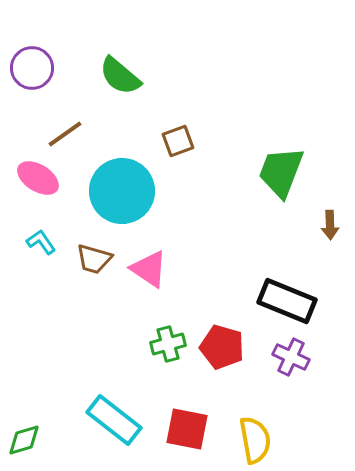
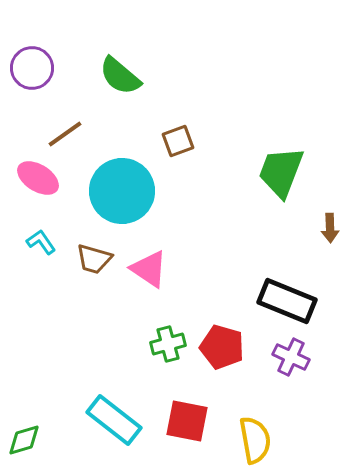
brown arrow: moved 3 px down
red square: moved 8 px up
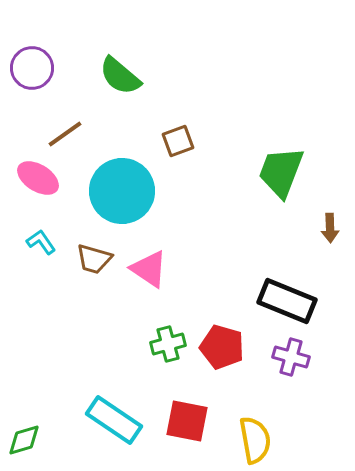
purple cross: rotated 9 degrees counterclockwise
cyan rectangle: rotated 4 degrees counterclockwise
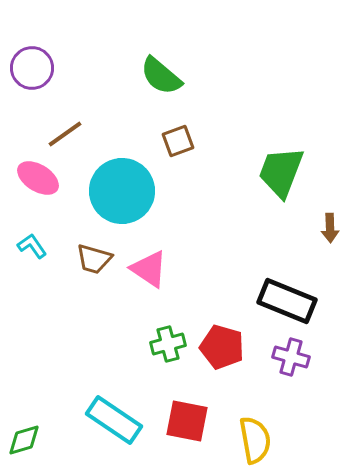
green semicircle: moved 41 px right
cyan L-shape: moved 9 px left, 4 px down
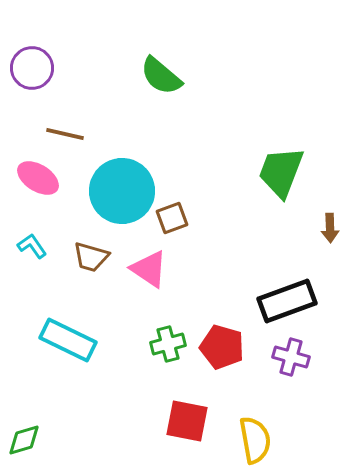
brown line: rotated 48 degrees clockwise
brown square: moved 6 px left, 77 px down
brown trapezoid: moved 3 px left, 2 px up
black rectangle: rotated 42 degrees counterclockwise
cyan rectangle: moved 46 px left, 80 px up; rotated 8 degrees counterclockwise
